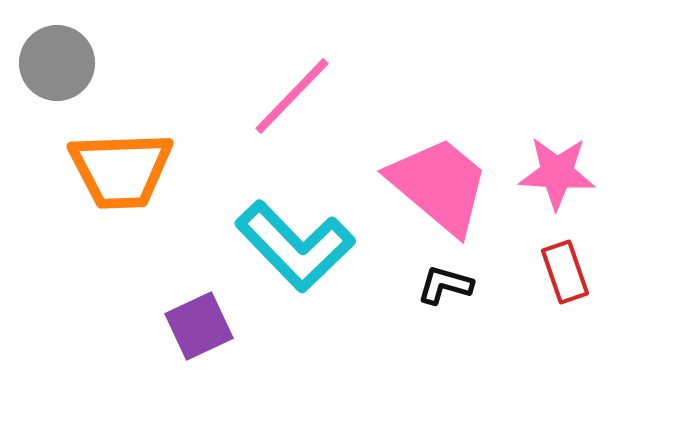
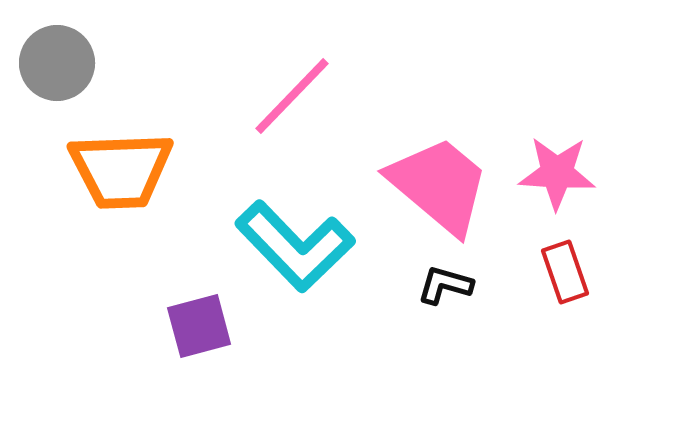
purple square: rotated 10 degrees clockwise
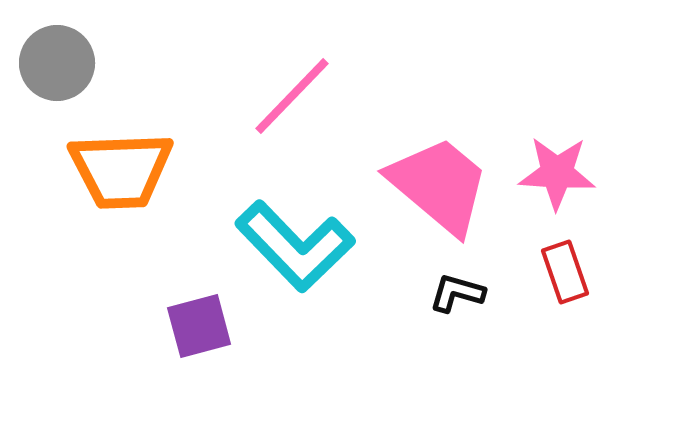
black L-shape: moved 12 px right, 8 px down
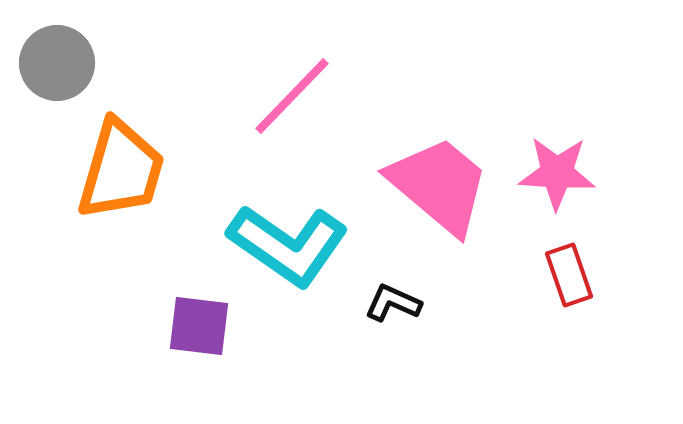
orange trapezoid: rotated 72 degrees counterclockwise
cyan L-shape: moved 7 px left, 1 px up; rotated 11 degrees counterclockwise
red rectangle: moved 4 px right, 3 px down
black L-shape: moved 64 px left, 10 px down; rotated 8 degrees clockwise
purple square: rotated 22 degrees clockwise
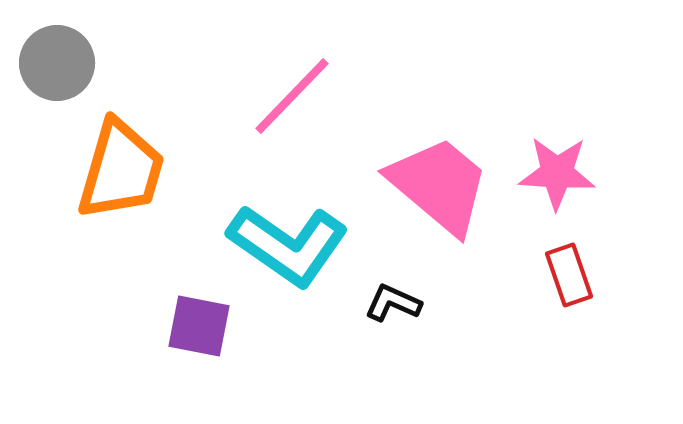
purple square: rotated 4 degrees clockwise
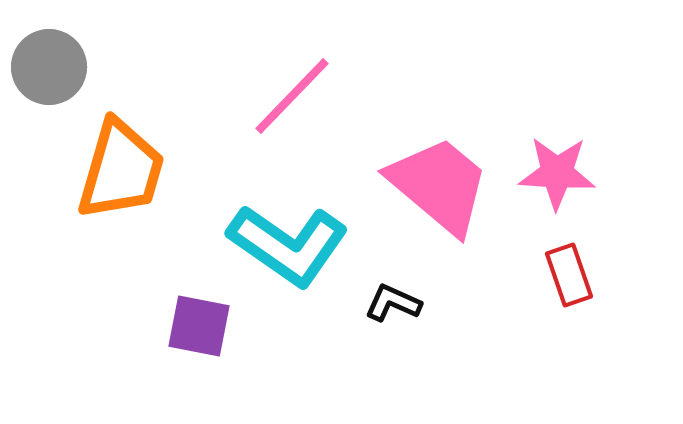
gray circle: moved 8 px left, 4 px down
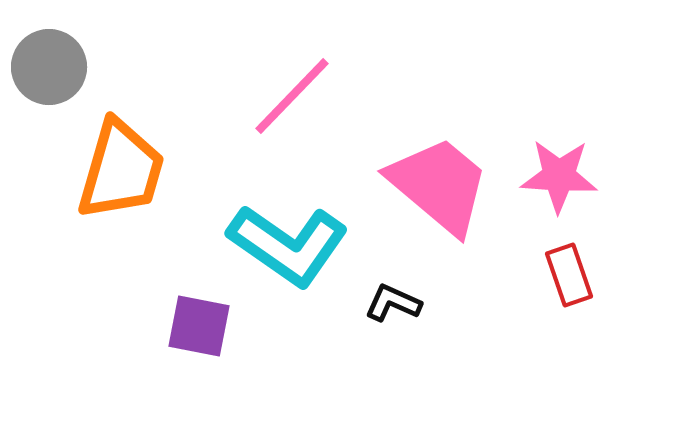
pink star: moved 2 px right, 3 px down
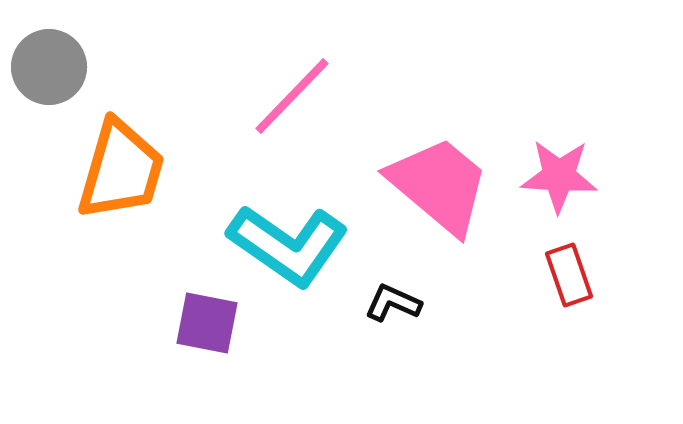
purple square: moved 8 px right, 3 px up
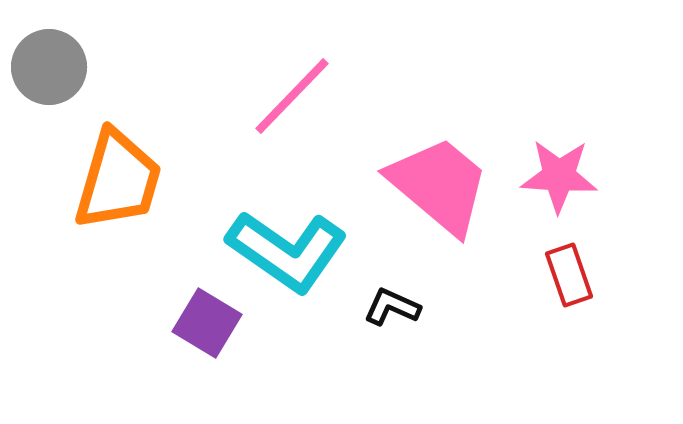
orange trapezoid: moved 3 px left, 10 px down
cyan L-shape: moved 1 px left, 6 px down
black L-shape: moved 1 px left, 4 px down
purple square: rotated 20 degrees clockwise
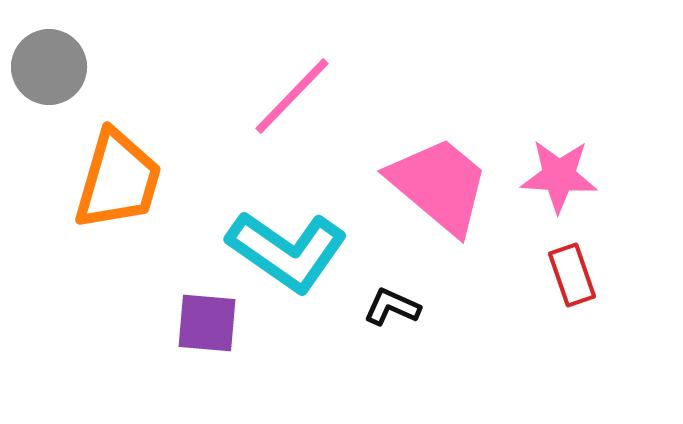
red rectangle: moved 3 px right
purple square: rotated 26 degrees counterclockwise
